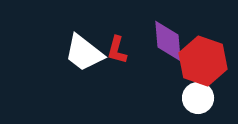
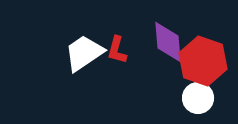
purple diamond: moved 1 px down
white trapezoid: rotated 108 degrees clockwise
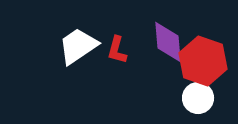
white trapezoid: moved 6 px left, 7 px up
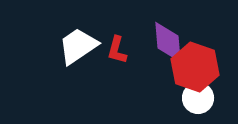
red hexagon: moved 8 px left, 6 px down
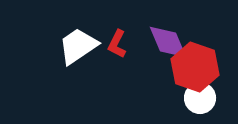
purple diamond: rotated 18 degrees counterclockwise
red L-shape: moved 6 px up; rotated 12 degrees clockwise
white circle: moved 2 px right
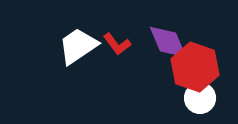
red L-shape: rotated 64 degrees counterclockwise
